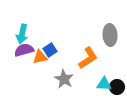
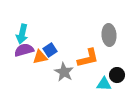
gray ellipse: moved 1 px left
orange L-shape: rotated 20 degrees clockwise
gray star: moved 7 px up
black circle: moved 12 px up
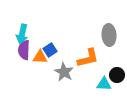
purple semicircle: rotated 72 degrees counterclockwise
orange triangle: rotated 14 degrees clockwise
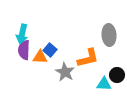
blue square: rotated 16 degrees counterclockwise
gray star: moved 1 px right
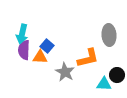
blue square: moved 3 px left, 4 px up
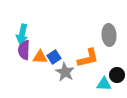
blue square: moved 7 px right, 11 px down; rotated 16 degrees clockwise
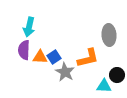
cyan arrow: moved 7 px right, 7 px up
cyan triangle: moved 2 px down
